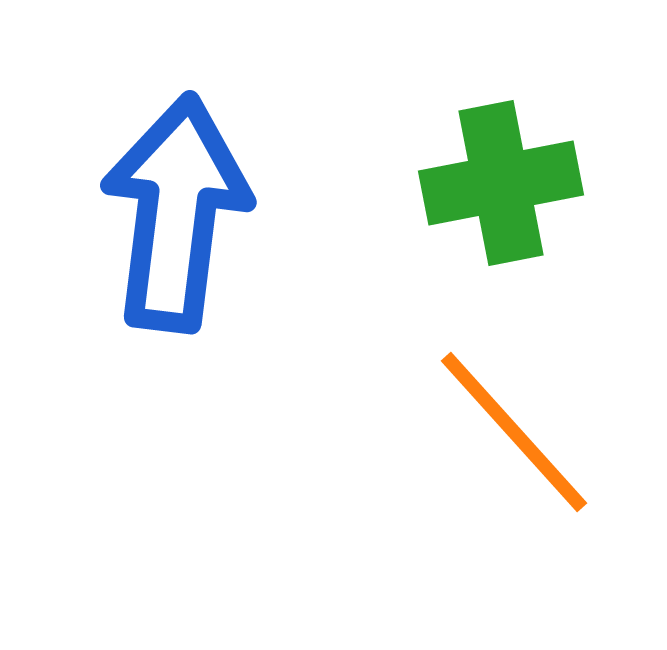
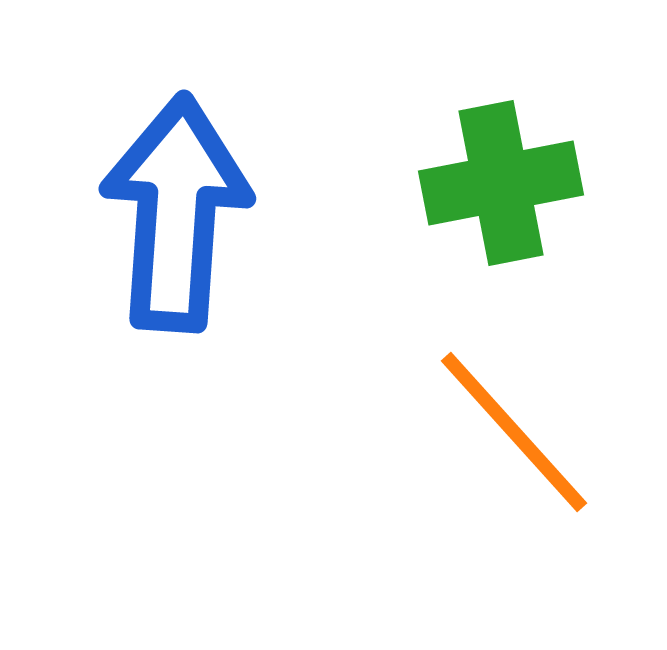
blue arrow: rotated 3 degrees counterclockwise
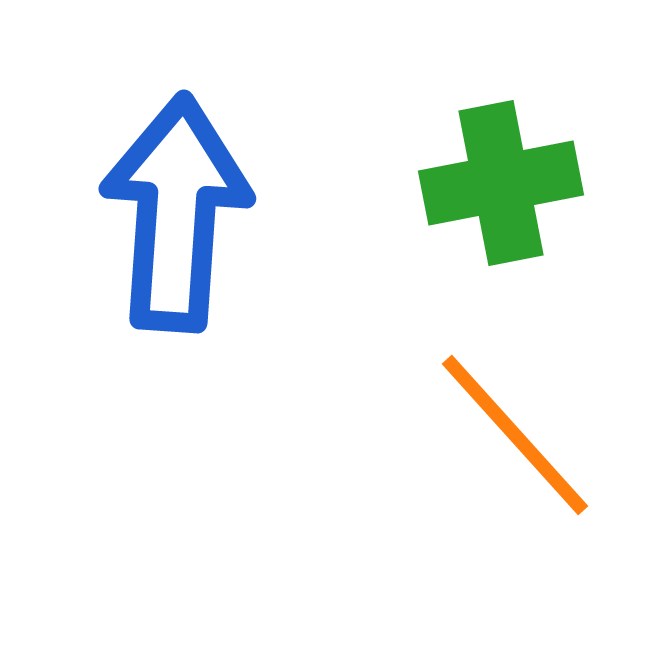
orange line: moved 1 px right, 3 px down
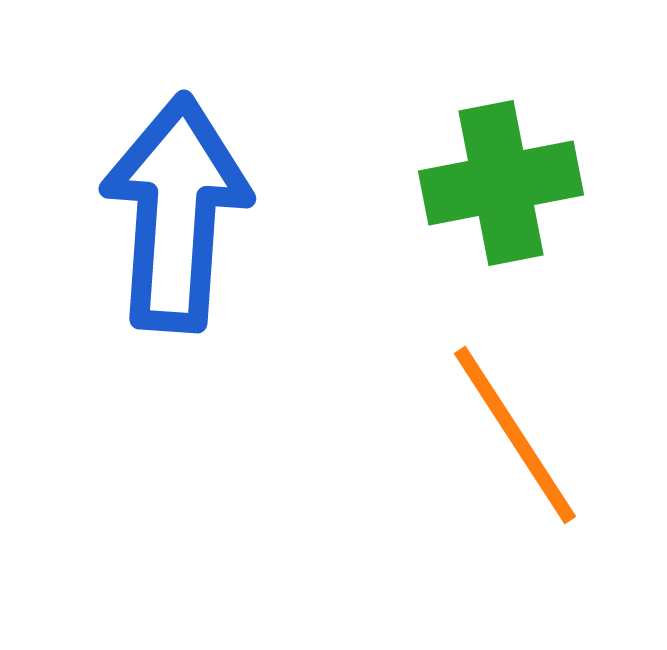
orange line: rotated 9 degrees clockwise
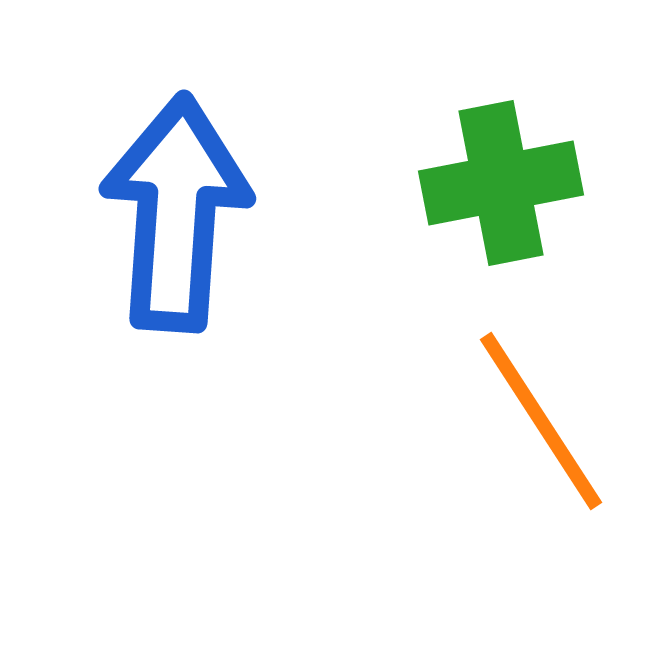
orange line: moved 26 px right, 14 px up
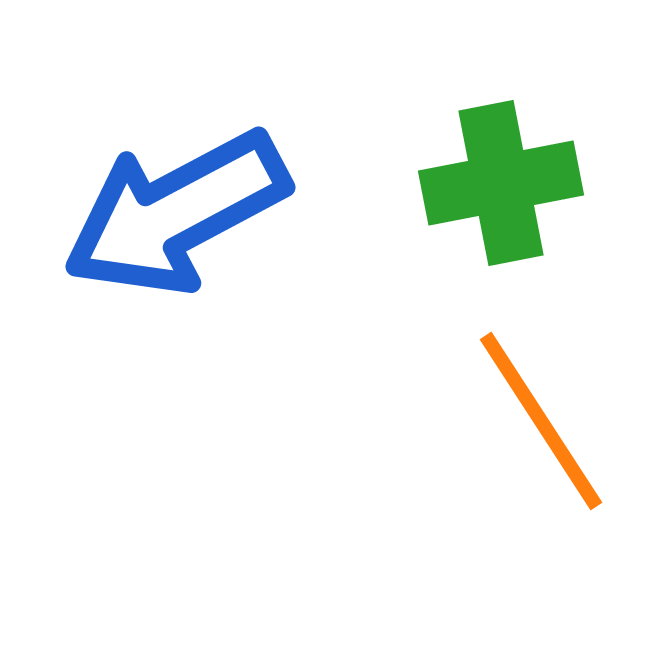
blue arrow: rotated 122 degrees counterclockwise
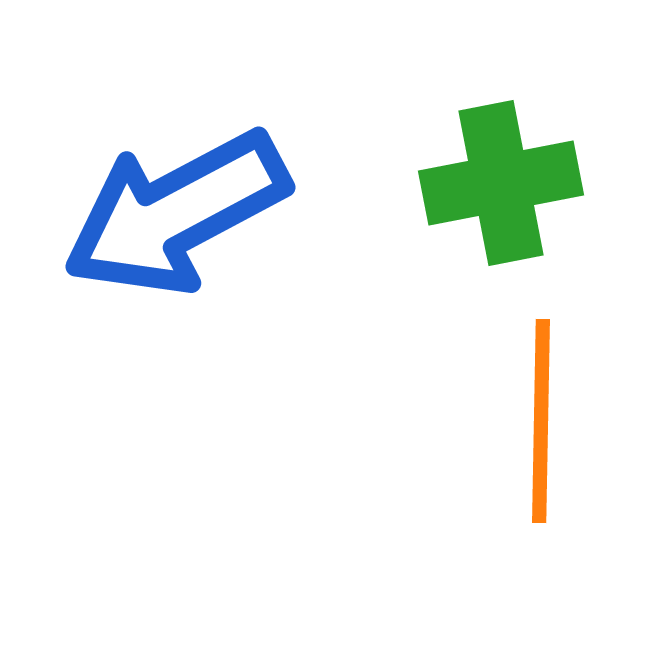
orange line: rotated 34 degrees clockwise
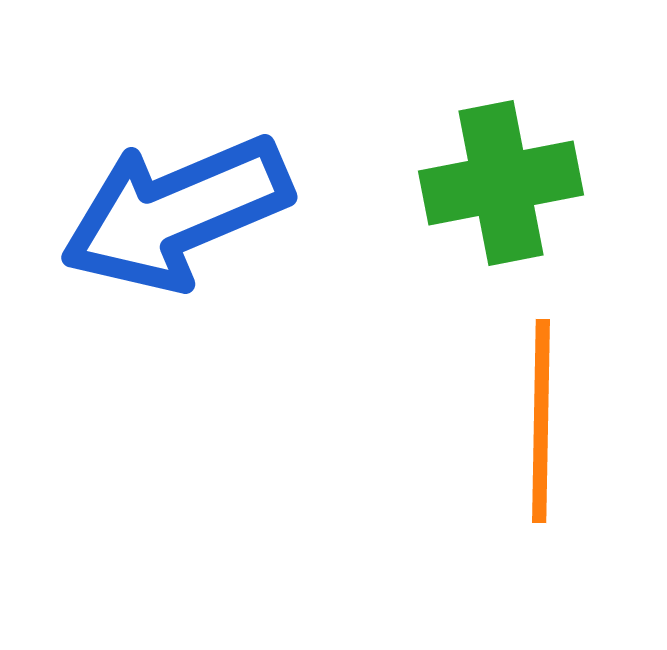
blue arrow: rotated 5 degrees clockwise
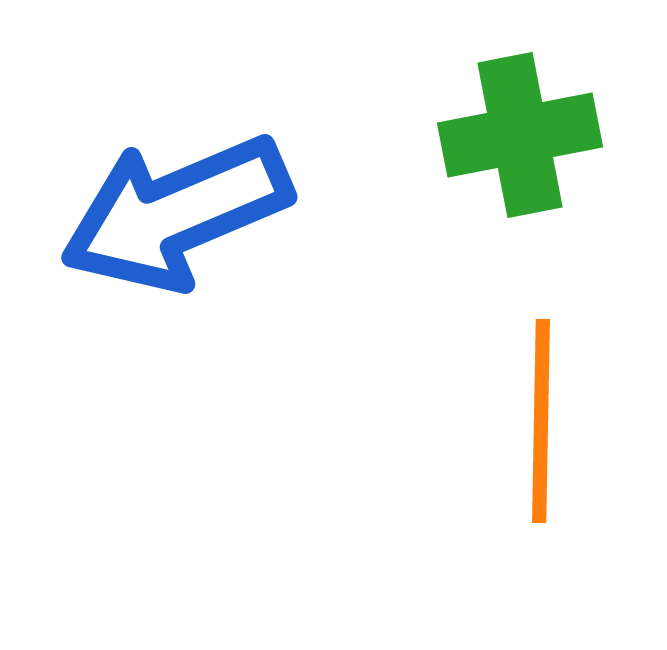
green cross: moved 19 px right, 48 px up
